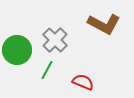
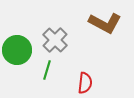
brown L-shape: moved 1 px right, 1 px up
green line: rotated 12 degrees counterclockwise
red semicircle: moved 2 px right, 1 px down; rotated 75 degrees clockwise
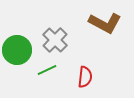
green line: rotated 48 degrees clockwise
red semicircle: moved 6 px up
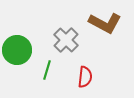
gray cross: moved 11 px right
green line: rotated 48 degrees counterclockwise
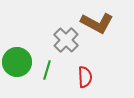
brown L-shape: moved 8 px left
green circle: moved 12 px down
red semicircle: rotated 10 degrees counterclockwise
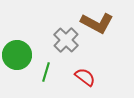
green circle: moved 7 px up
green line: moved 1 px left, 2 px down
red semicircle: rotated 50 degrees counterclockwise
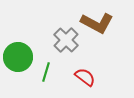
green circle: moved 1 px right, 2 px down
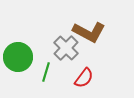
brown L-shape: moved 8 px left, 9 px down
gray cross: moved 8 px down
red semicircle: moved 1 px left, 1 px down; rotated 90 degrees clockwise
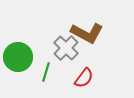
brown L-shape: moved 2 px left, 1 px down
